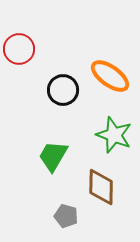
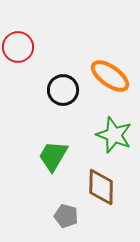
red circle: moved 1 px left, 2 px up
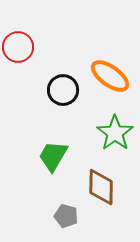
green star: moved 1 px right, 2 px up; rotated 15 degrees clockwise
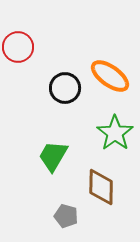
black circle: moved 2 px right, 2 px up
